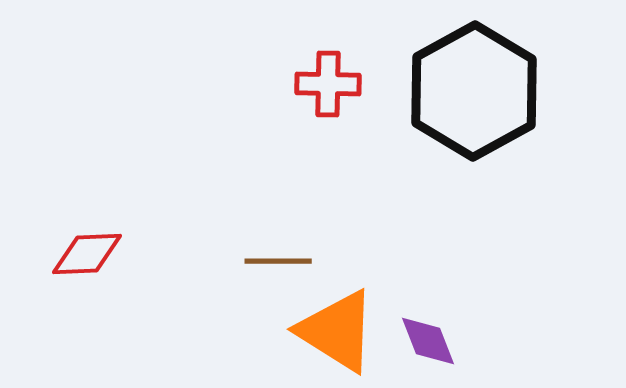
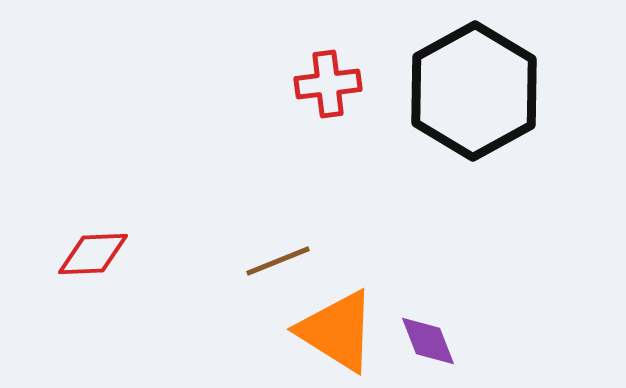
red cross: rotated 8 degrees counterclockwise
red diamond: moved 6 px right
brown line: rotated 22 degrees counterclockwise
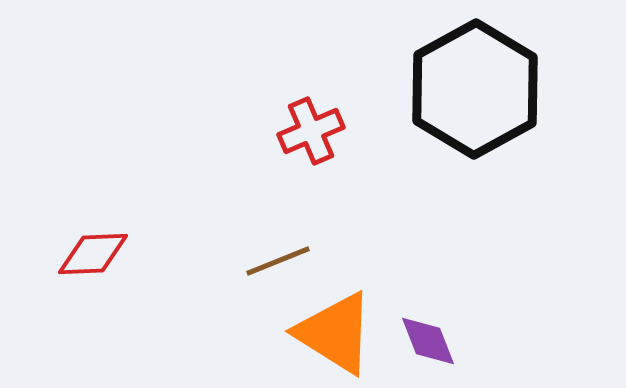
red cross: moved 17 px left, 47 px down; rotated 16 degrees counterclockwise
black hexagon: moved 1 px right, 2 px up
orange triangle: moved 2 px left, 2 px down
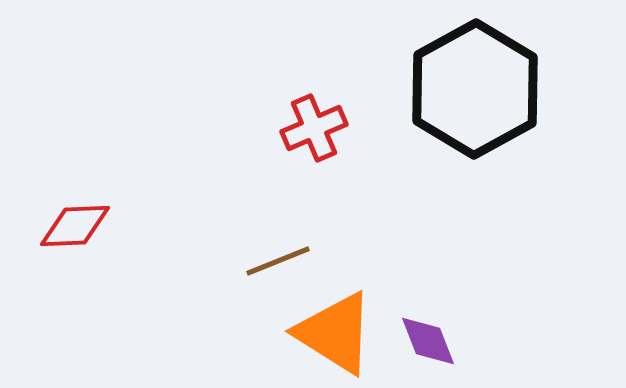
red cross: moved 3 px right, 3 px up
red diamond: moved 18 px left, 28 px up
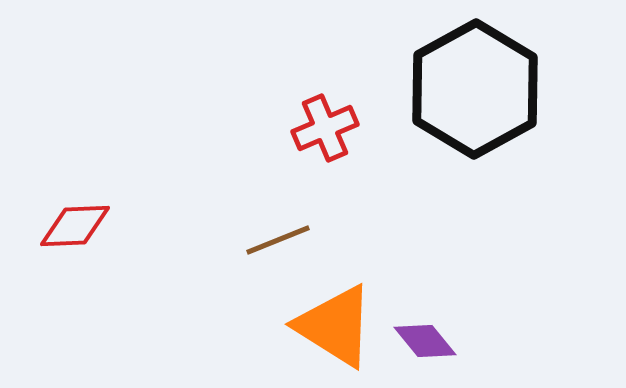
red cross: moved 11 px right
brown line: moved 21 px up
orange triangle: moved 7 px up
purple diamond: moved 3 px left; rotated 18 degrees counterclockwise
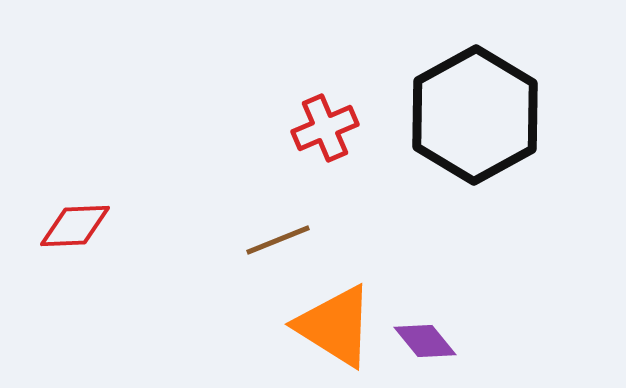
black hexagon: moved 26 px down
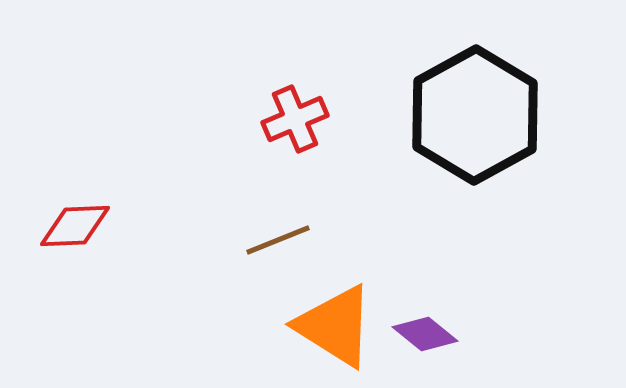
red cross: moved 30 px left, 9 px up
purple diamond: moved 7 px up; rotated 12 degrees counterclockwise
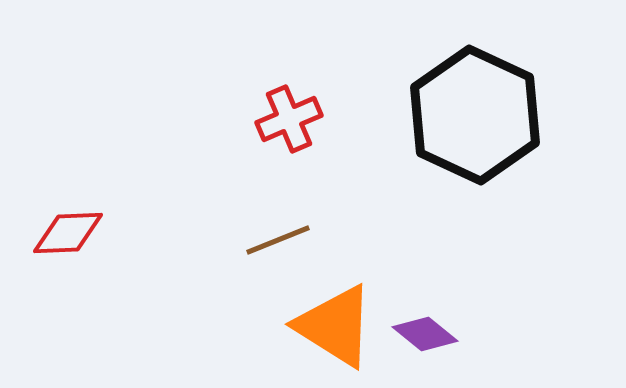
black hexagon: rotated 6 degrees counterclockwise
red cross: moved 6 px left
red diamond: moved 7 px left, 7 px down
